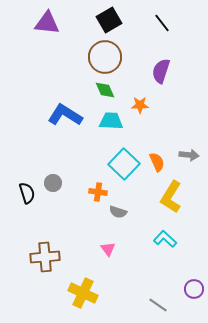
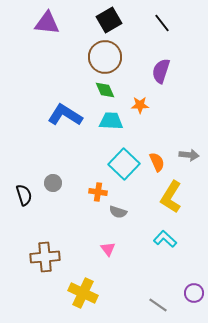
black semicircle: moved 3 px left, 2 px down
purple circle: moved 4 px down
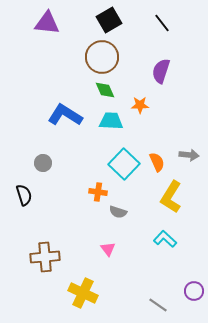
brown circle: moved 3 px left
gray circle: moved 10 px left, 20 px up
purple circle: moved 2 px up
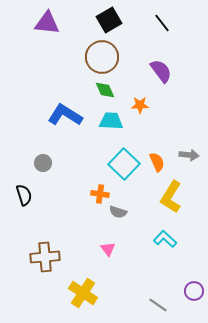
purple semicircle: rotated 125 degrees clockwise
orange cross: moved 2 px right, 2 px down
yellow cross: rotated 8 degrees clockwise
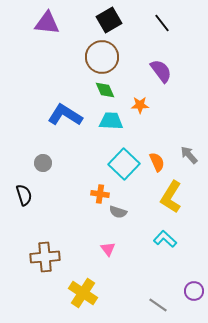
gray arrow: rotated 138 degrees counterclockwise
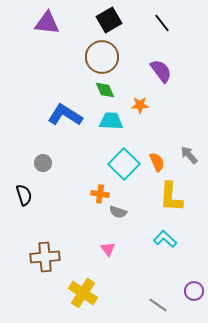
yellow L-shape: rotated 28 degrees counterclockwise
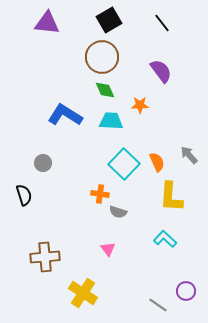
purple circle: moved 8 px left
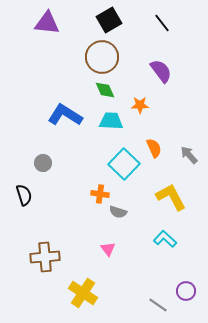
orange semicircle: moved 3 px left, 14 px up
yellow L-shape: rotated 148 degrees clockwise
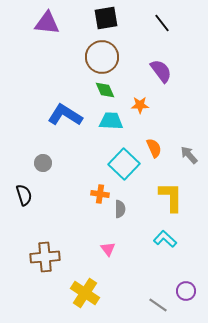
black square: moved 3 px left, 2 px up; rotated 20 degrees clockwise
yellow L-shape: rotated 28 degrees clockwise
gray semicircle: moved 2 px right, 3 px up; rotated 108 degrees counterclockwise
yellow cross: moved 2 px right
